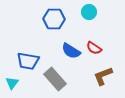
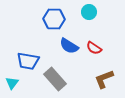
blue semicircle: moved 2 px left, 5 px up
brown L-shape: moved 1 px right, 3 px down
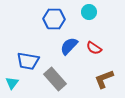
blue semicircle: rotated 102 degrees clockwise
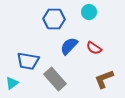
cyan triangle: rotated 16 degrees clockwise
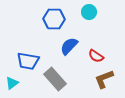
red semicircle: moved 2 px right, 8 px down
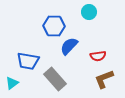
blue hexagon: moved 7 px down
red semicircle: moved 2 px right; rotated 42 degrees counterclockwise
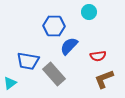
gray rectangle: moved 1 px left, 5 px up
cyan triangle: moved 2 px left
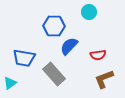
red semicircle: moved 1 px up
blue trapezoid: moved 4 px left, 3 px up
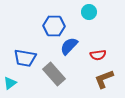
blue trapezoid: moved 1 px right
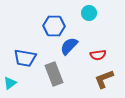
cyan circle: moved 1 px down
gray rectangle: rotated 20 degrees clockwise
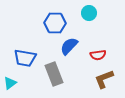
blue hexagon: moved 1 px right, 3 px up
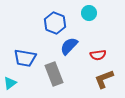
blue hexagon: rotated 20 degrees clockwise
